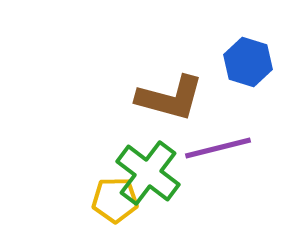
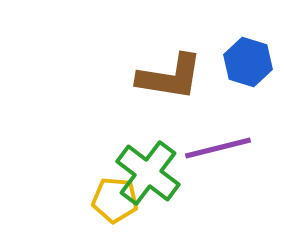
brown L-shape: moved 21 px up; rotated 6 degrees counterclockwise
yellow pentagon: rotated 6 degrees clockwise
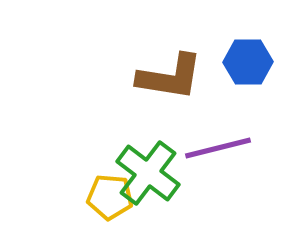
blue hexagon: rotated 18 degrees counterclockwise
yellow pentagon: moved 5 px left, 3 px up
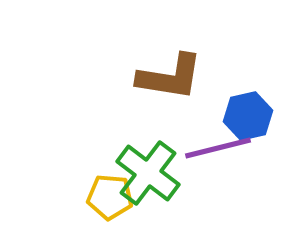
blue hexagon: moved 54 px down; rotated 12 degrees counterclockwise
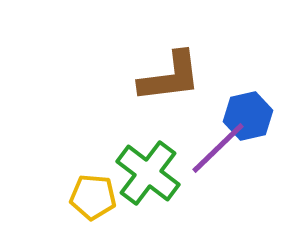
brown L-shape: rotated 16 degrees counterclockwise
purple line: rotated 30 degrees counterclockwise
yellow pentagon: moved 17 px left
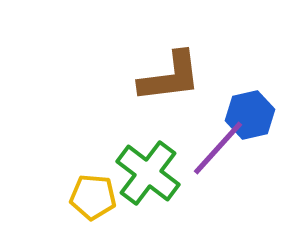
blue hexagon: moved 2 px right, 1 px up
purple line: rotated 4 degrees counterclockwise
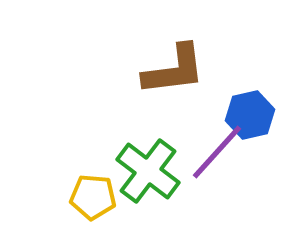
brown L-shape: moved 4 px right, 7 px up
purple line: moved 1 px left, 4 px down
green cross: moved 2 px up
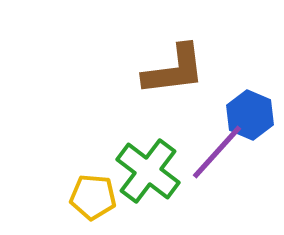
blue hexagon: rotated 24 degrees counterclockwise
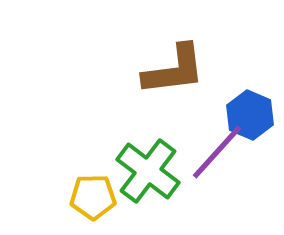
yellow pentagon: rotated 6 degrees counterclockwise
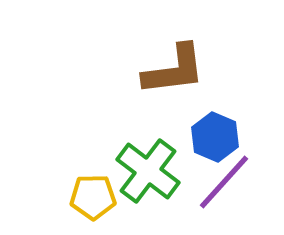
blue hexagon: moved 35 px left, 22 px down
purple line: moved 7 px right, 30 px down
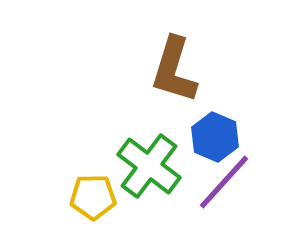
brown L-shape: rotated 114 degrees clockwise
green cross: moved 1 px right, 5 px up
